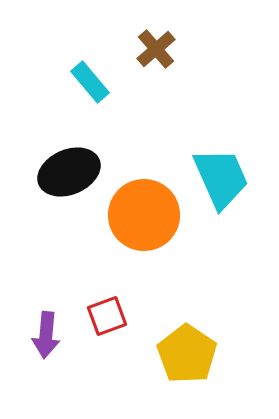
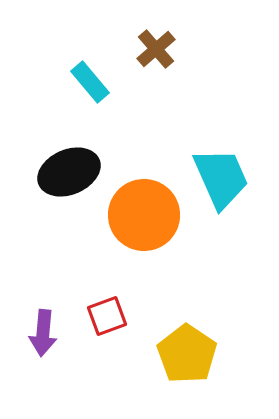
purple arrow: moved 3 px left, 2 px up
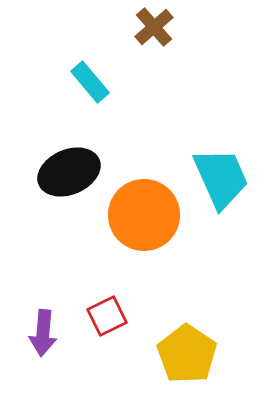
brown cross: moved 2 px left, 22 px up
red square: rotated 6 degrees counterclockwise
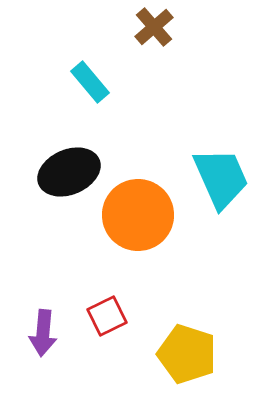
orange circle: moved 6 px left
yellow pentagon: rotated 16 degrees counterclockwise
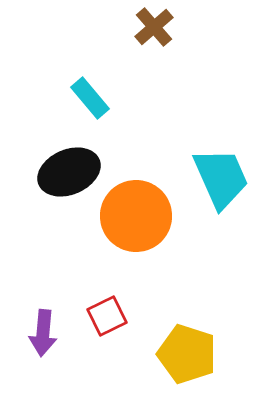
cyan rectangle: moved 16 px down
orange circle: moved 2 px left, 1 px down
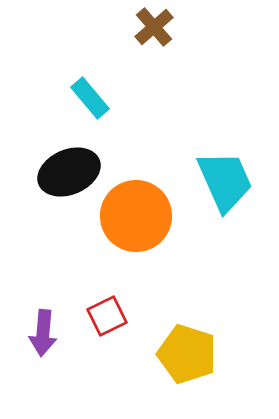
cyan trapezoid: moved 4 px right, 3 px down
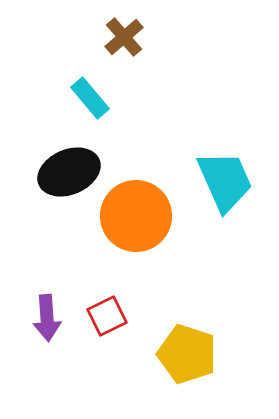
brown cross: moved 30 px left, 10 px down
purple arrow: moved 4 px right, 15 px up; rotated 9 degrees counterclockwise
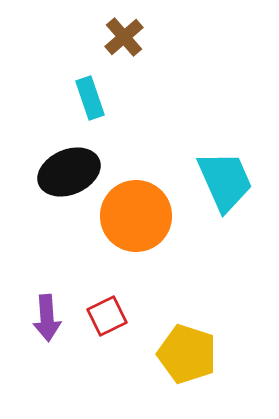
cyan rectangle: rotated 21 degrees clockwise
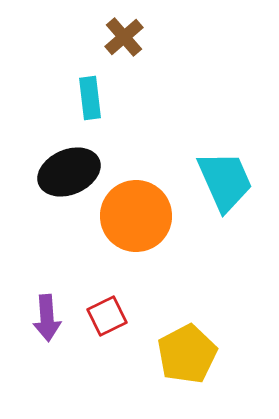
cyan rectangle: rotated 12 degrees clockwise
yellow pentagon: rotated 26 degrees clockwise
